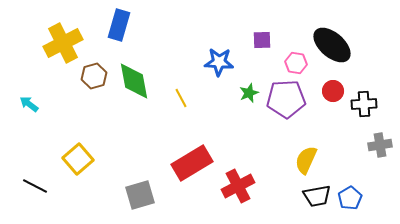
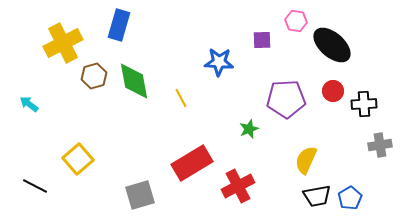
pink hexagon: moved 42 px up
green star: moved 36 px down
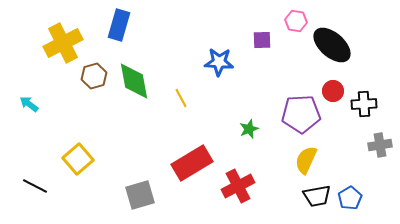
purple pentagon: moved 15 px right, 15 px down
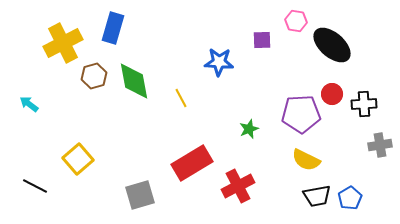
blue rectangle: moved 6 px left, 3 px down
red circle: moved 1 px left, 3 px down
yellow semicircle: rotated 88 degrees counterclockwise
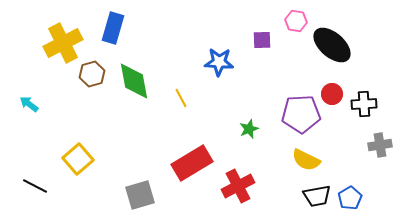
brown hexagon: moved 2 px left, 2 px up
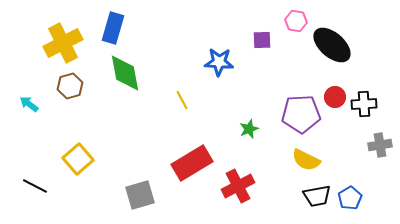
brown hexagon: moved 22 px left, 12 px down
green diamond: moved 9 px left, 8 px up
red circle: moved 3 px right, 3 px down
yellow line: moved 1 px right, 2 px down
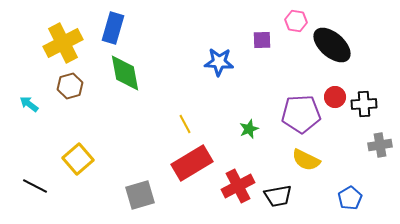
yellow line: moved 3 px right, 24 px down
black trapezoid: moved 39 px left
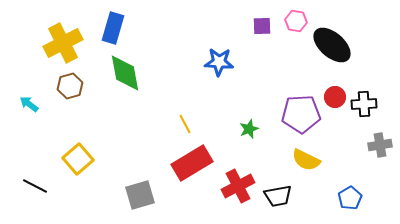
purple square: moved 14 px up
